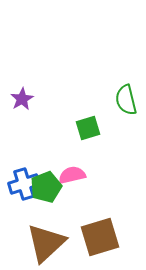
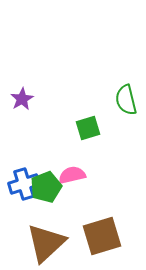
brown square: moved 2 px right, 1 px up
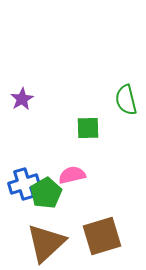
green square: rotated 15 degrees clockwise
green pentagon: moved 6 px down; rotated 8 degrees counterclockwise
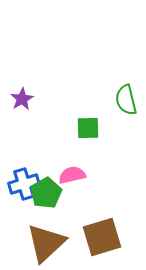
brown square: moved 1 px down
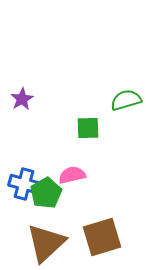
green semicircle: rotated 88 degrees clockwise
blue cross: rotated 32 degrees clockwise
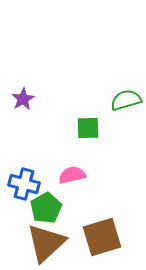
purple star: moved 1 px right
green pentagon: moved 15 px down
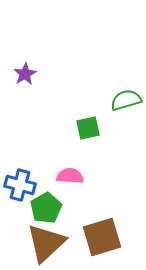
purple star: moved 2 px right, 25 px up
green square: rotated 10 degrees counterclockwise
pink semicircle: moved 2 px left, 1 px down; rotated 16 degrees clockwise
blue cross: moved 4 px left, 1 px down
